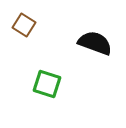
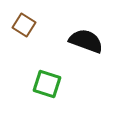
black semicircle: moved 9 px left, 2 px up
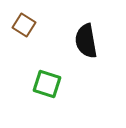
black semicircle: rotated 120 degrees counterclockwise
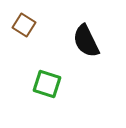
black semicircle: rotated 16 degrees counterclockwise
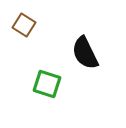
black semicircle: moved 1 px left, 12 px down
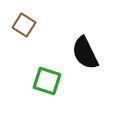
green square: moved 3 px up
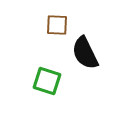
brown square: moved 33 px right; rotated 30 degrees counterclockwise
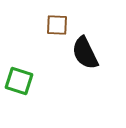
green square: moved 28 px left
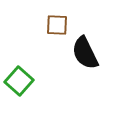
green square: rotated 24 degrees clockwise
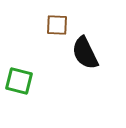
green square: rotated 28 degrees counterclockwise
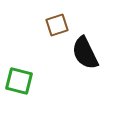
brown square: rotated 20 degrees counterclockwise
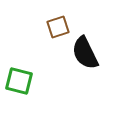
brown square: moved 1 px right, 2 px down
